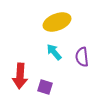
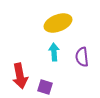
yellow ellipse: moved 1 px right, 1 px down
cyan arrow: rotated 36 degrees clockwise
red arrow: rotated 15 degrees counterclockwise
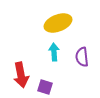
red arrow: moved 1 px right, 1 px up
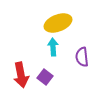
cyan arrow: moved 1 px left, 5 px up
purple square: moved 10 px up; rotated 21 degrees clockwise
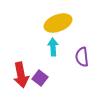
purple square: moved 5 px left, 1 px down
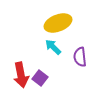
cyan arrow: rotated 42 degrees counterclockwise
purple semicircle: moved 2 px left
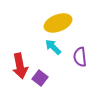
red arrow: moved 1 px left, 9 px up
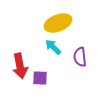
purple square: rotated 35 degrees counterclockwise
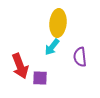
yellow ellipse: rotated 64 degrees counterclockwise
cyan arrow: moved 1 px left; rotated 96 degrees counterclockwise
red arrow: rotated 10 degrees counterclockwise
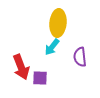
red arrow: moved 1 px right, 1 px down
